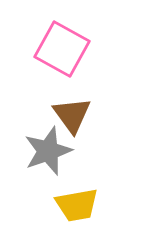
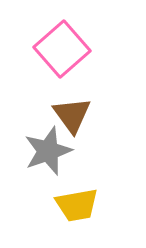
pink square: rotated 20 degrees clockwise
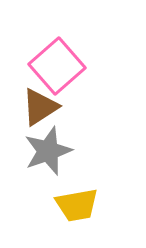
pink square: moved 5 px left, 17 px down
brown triangle: moved 32 px left, 8 px up; rotated 33 degrees clockwise
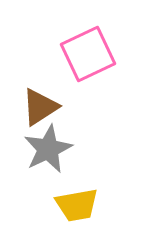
pink square: moved 31 px right, 12 px up; rotated 16 degrees clockwise
gray star: moved 2 px up; rotated 6 degrees counterclockwise
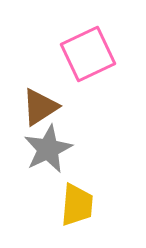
yellow trapezoid: rotated 75 degrees counterclockwise
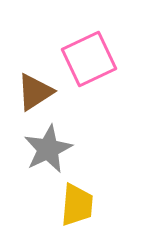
pink square: moved 1 px right, 5 px down
brown triangle: moved 5 px left, 15 px up
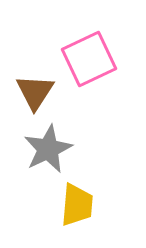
brown triangle: rotated 24 degrees counterclockwise
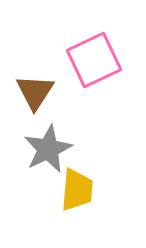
pink square: moved 5 px right, 1 px down
yellow trapezoid: moved 15 px up
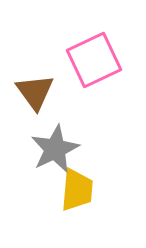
brown triangle: rotated 9 degrees counterclockwise
gray star: moved 7 px right
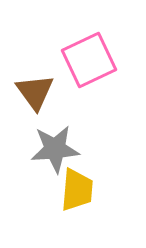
pink square: moved 5 px left
gray star: rotated 21 degrees clockwise
